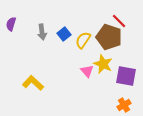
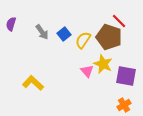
gray arrow: rotated 28 degrees counterclockwise
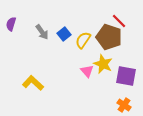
orange cross: rotated 24 degrees counterclockwise
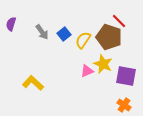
pink triangle: rotated 48 degrees clockwise
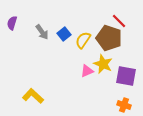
purple semicircle: moved 1 px right, 1 px up
brown pentagon: moved 1 px down
yellow L-shape: moved 13 px down
orange cross: rotated 16 degrees counterclockwise
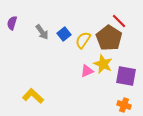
brown pentagon: rotated 15 degrees clockwise
